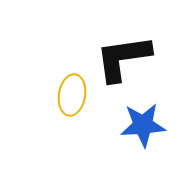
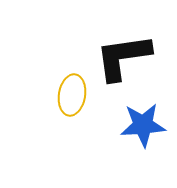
black L-shape: moved 1 px up
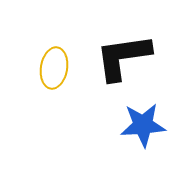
yellow ellipse: moved 18 px left, 27 px up
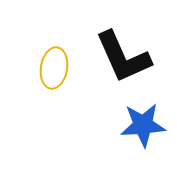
black L-shape: rotated 106 degrees counterclockwise
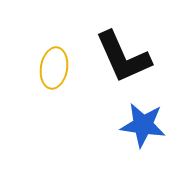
blue star: rotated 12 degrees clockwise
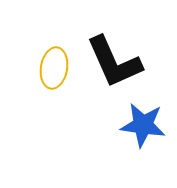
black L-shape: moved 9 px left, 5 px down
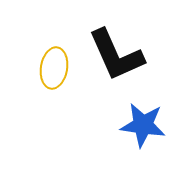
black L-shape: moved 2 px right, 7 px up
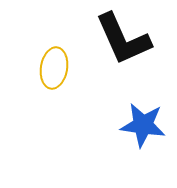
black L-shape: moved 7 px right, 16 px up
